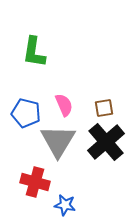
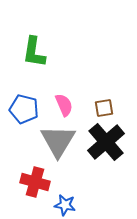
blue pentagon: moved 2 px left, 4 px up
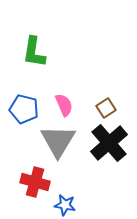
brown square: moved 2 px right; rotated 24 degrees counterclockwise
black cross: moved 3 px right, 1 px down
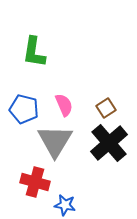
gray triangle: moved 3 px left
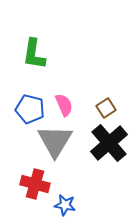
green L-shape: moved 2 px down
blue pentagon: moved 6 px right
red cross: moved 2 px down
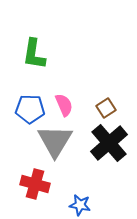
blue pentagon: rotated 12 degrees counterclockwise
blue star: moved 15 px right
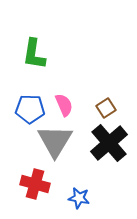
blue star: moved 1 px left, 7 px up
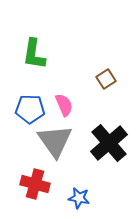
brown square: moved 29 px up
gray triangle: rotated 6 degrees counterclockwise
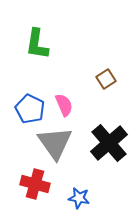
green L-shape: moved 3 px right, 10 px up
blue pentagon: rotated 24 degrees clockwise
gray triangle: moved 2 px down
